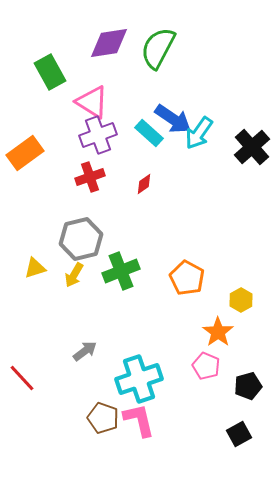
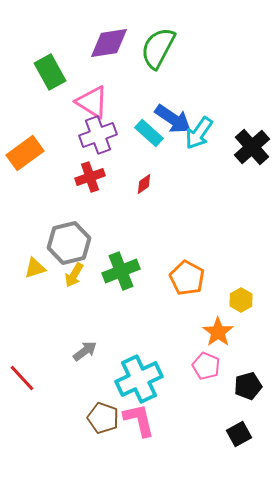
gray hexagon: moved 12 px left, 4 px down
cyan cross: rotated 6 degrees counterclockwise
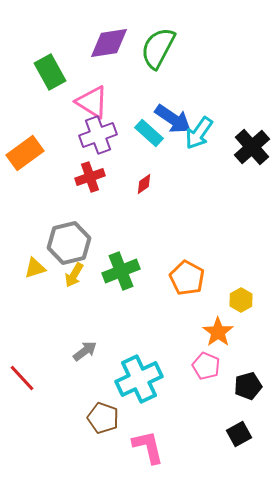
pink L-shape: moved 9 px right, 27 px down
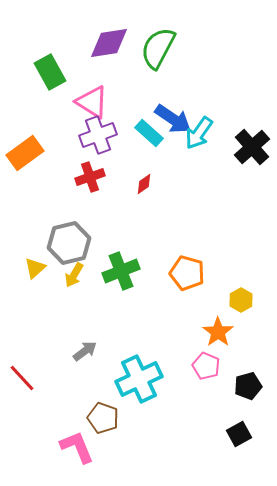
yellow triangle: rotated 25 degrees counterclockwise
orange pentagon: moved 5 px up; rotated 12 degrees counterclockwise
pink L-shape: moved 71 px left; rotated 9 degrees counterclockwise
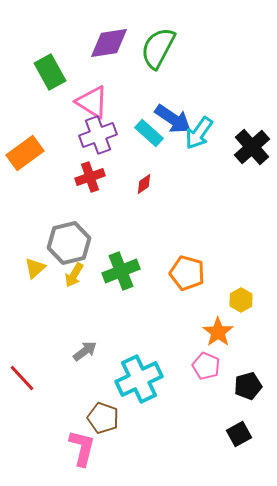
pink L-shape: moved 5 px right, 1 px down; rotated 36 degrees clockwise
